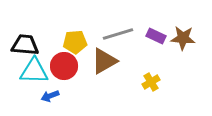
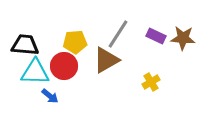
gray line: rotated 40 degrees counterclockwise
brown triangle: moved 2 px right, 1 px up
cyan triangle: moved 1 px right, 1 px down
blue arrow: rotated 120 degrees counterclockwise
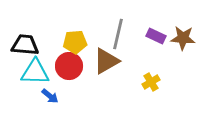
gray line: rotated 20 degrees counterclockwise
brown triangle: moved 1 px down
red circle: moved 5 px right
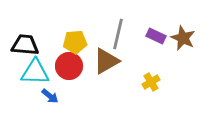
brown star: rotated 20 degrees clockwise
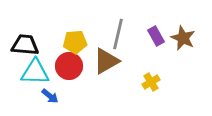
purple rectangle: rotated 36 degrees clockwise
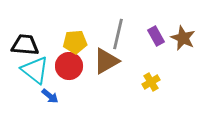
cyan triangle: moved 2 px up; rotated 36 degrees clockwise
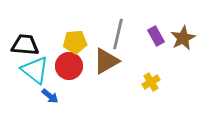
brown star: rotated 20 degrees clockwise
